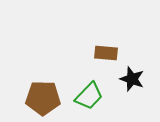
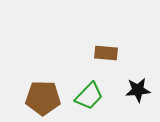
black star: moved 6 px right, 11 px down; rotated 25 degrees counterclockwise
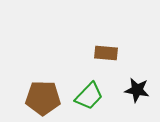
black star: moved 1 px left; rotated 15 degrees clockwise
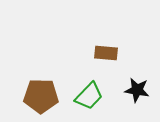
brown pentagon: moved 2 px left, 2 px up
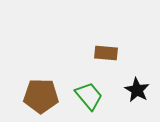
black star: rotated 20 degrees clockwise
green trapezoid: rotated 84 degrees counterclockwise
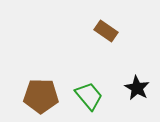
brown rectangle: moved 22 px up; rotated 30 degrees clockwise
black star: moved 2 px up
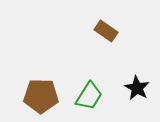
green trapezoid: rotated 72 degrees clockwise
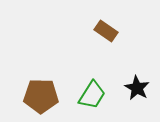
green trapezoid: moved 3 px right, 1 px up
